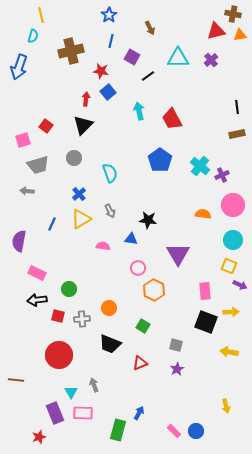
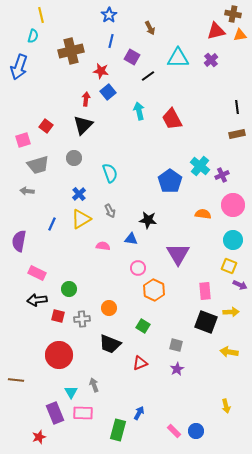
blue pentagon at (160, 160): moved 10 px right, 21 px down
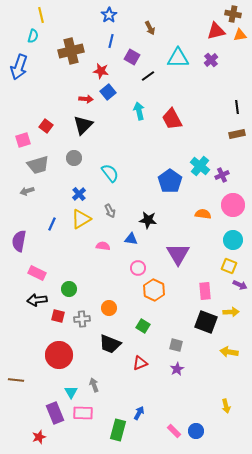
red arrow at (86, 99): rotated 88 degrees clockwise
cyan semicircle at (110, 173): rotated 18 degrees counterclockwise
gray arrow at (27, 191): rotated 24 degrees counterclockwise
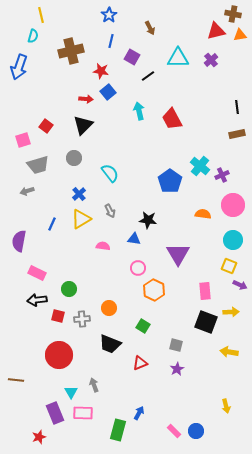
blue triangle at (131, 239): moved 3 px right
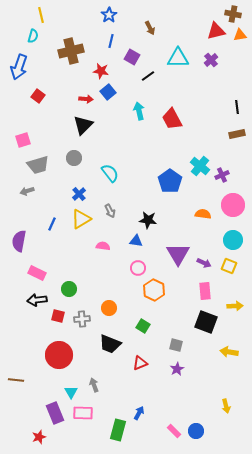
red square at (46, 126): moved 8 px left, 30 px up
blue triangle at (134, 239): moved 2 px right, 2 px down
purple arrow at (240, 285): moved 36 px left, 22 px up
yellow arrow at (231, 312): moved 4 px right, 6 px up
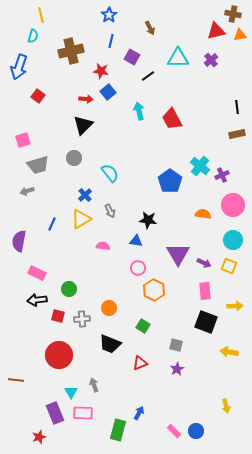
blue cross at (79, 194): moved 6 px right, 1 px down
